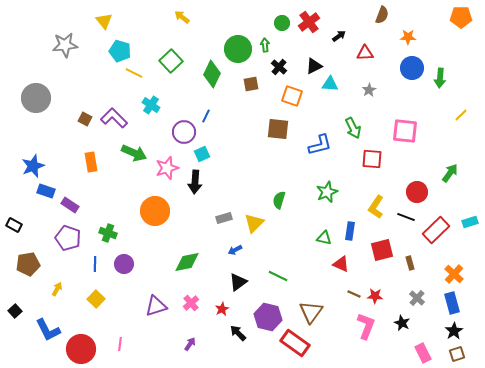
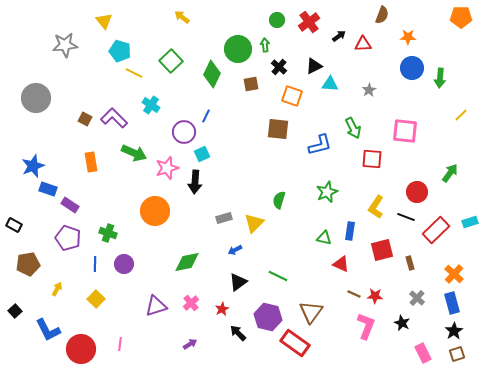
green circle at (282, 23): moved 5 px left, 3 px up
red triangle at (365, 53): moved 2 px left, 9 px up
blue rectangle at (46, 191): moved 2 px right, 2 px up
purple arrow at (190, 344): rotated 24 degrees clockwise
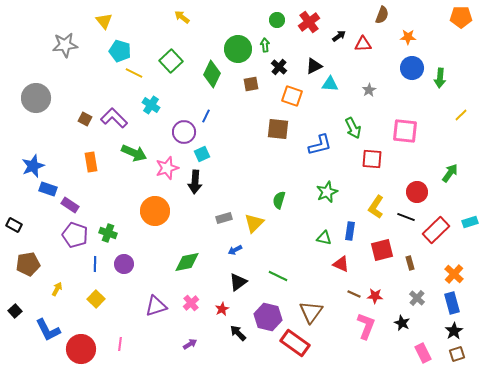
purple pentagon at (68, 238): moved 7 px right, 3 px up
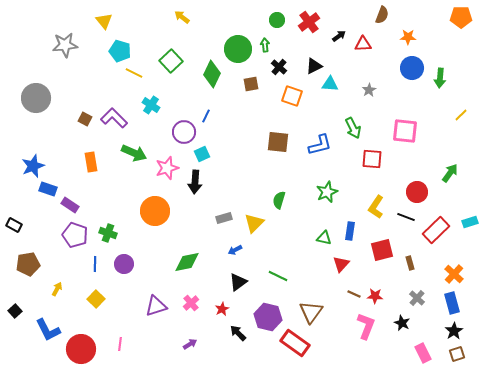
brown square at (278, 129): moved 13 px down
red triangle at (341, 264): rotated 48 degrees clockwise
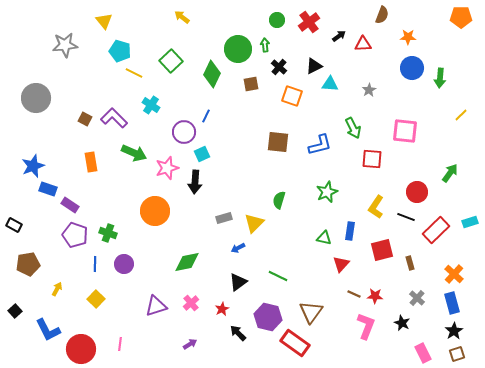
blue arrow at (235, 250): moved 3 px right, 2 px up
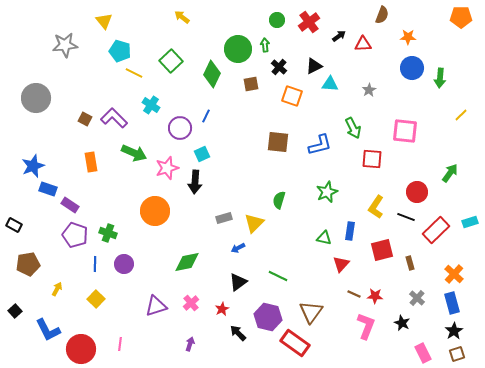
purple circle at (184, 132): moved 4 px left, 4 px up
purple arrow at (190, 344): rotated 40 degrees counterclockwise
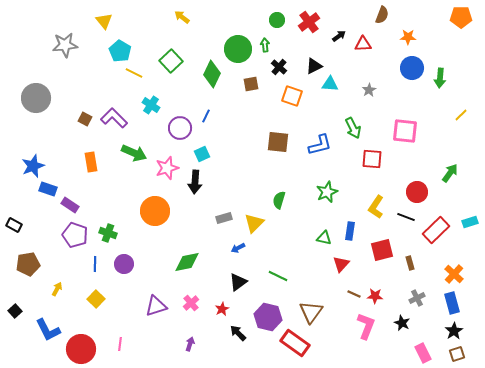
cyan pentagon at (120, 51): rotated 15 degrees clockwise
gray cross at (417, 298): rotated 21 degrees clockwise
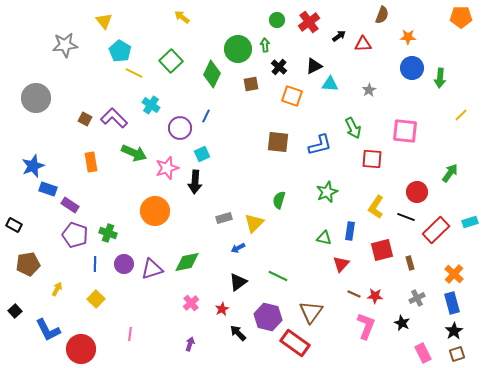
purple triangle at (156, 306): moved 4 px left, 37 px up
pink line at (120, 344): moved 10 px right, 10 px up
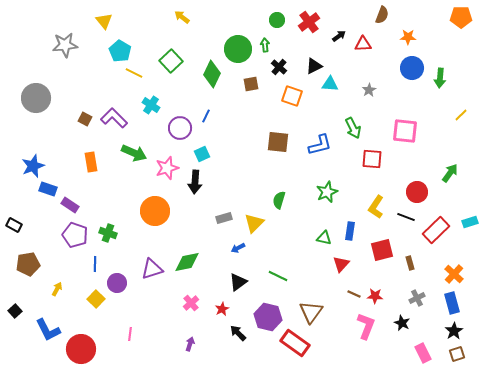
purple circle at (124, 264): moved 7 px left, 19 px down
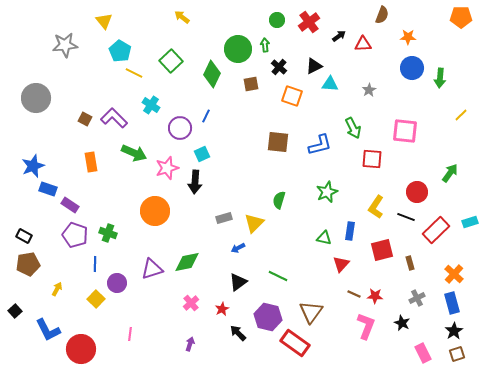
black rectangle at (14, 225): moved 10 px right, 11 px down
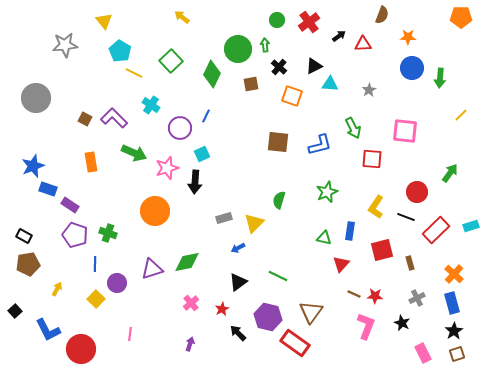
cyan rectangle at (470, 222): moved 1 px right, 4 px down
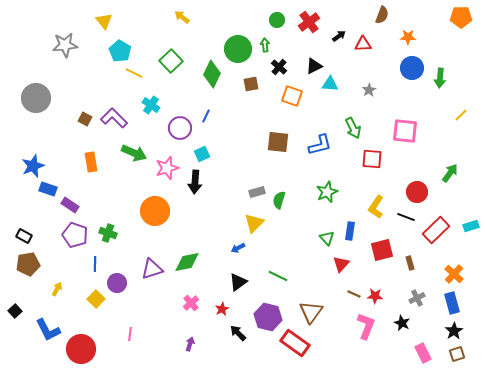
gray rectangle at (224, 218): moved 33 px right, 26 px up
green triangle at (324, 238): moved 3 px right; rotated 35 degrees clockwise
